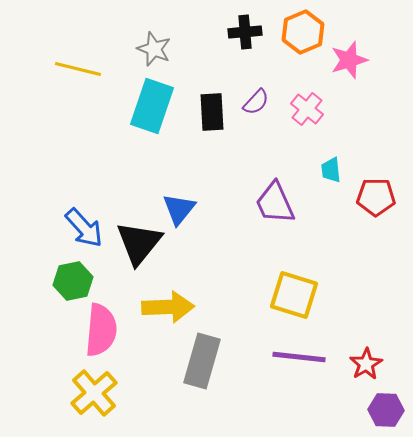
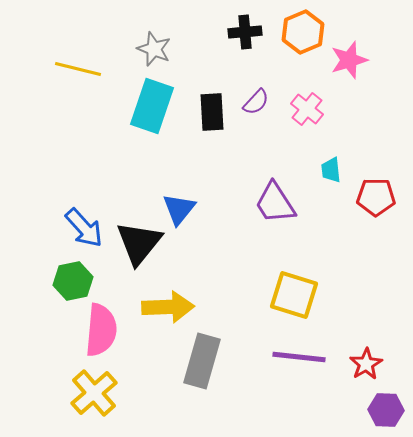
purple trapezoid: rotated 9 degrees counterclockwise
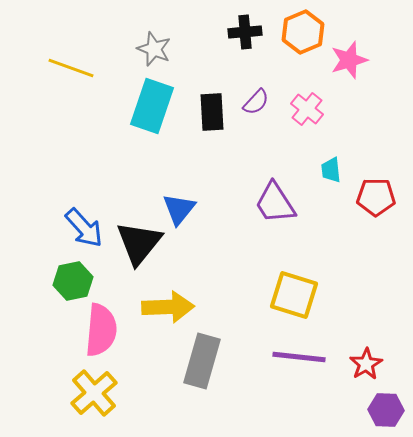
yellow line: moved 7 px left, 1 px up; rotated 6 degrees clockwise
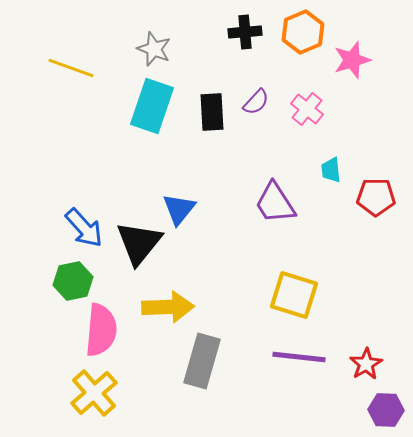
pink star: moved 3 px right
